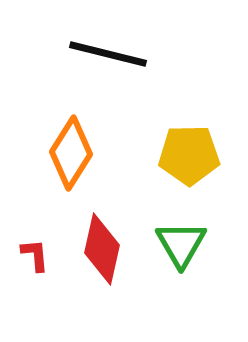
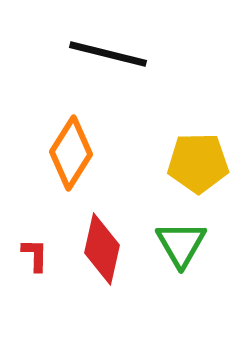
yellow pentagon: moved 9 px right, 8 px down
red L-shape: rotated 6 degrees clockwise
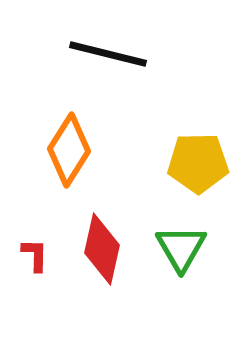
orange diamond: moved 2 px left, 3 px up
green triangle: moved 4 px down
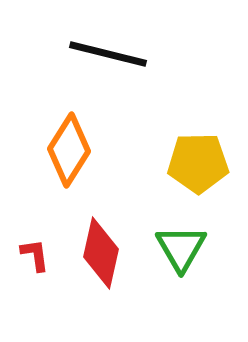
red diamond: moved 1 px left, 4 px down
red L-shape: rotated 9 degrees counterclockwise
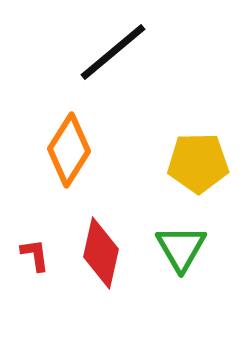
black line: moved 5 px right, 2 px up; rotated 54 degrees counterclockwise
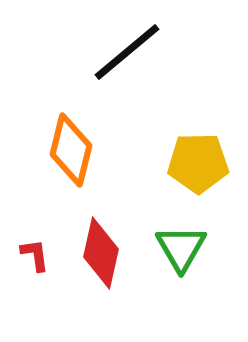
black line: moved 14 px right
orange diamond: moved 2 px right; rotated 18 degrees counterclockwise
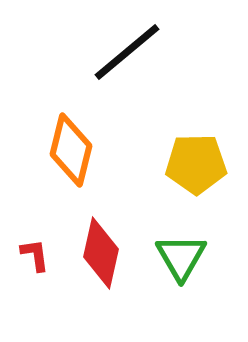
yellow pentagon: moved 2 px left, 1 px down
green triangle: moved 9 px down
